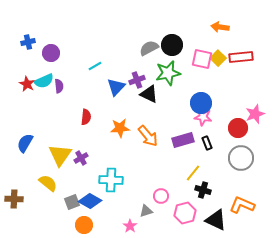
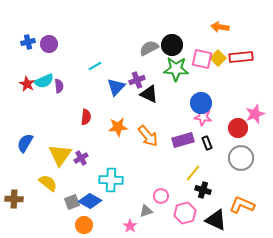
purple circle at (51, 53): moved 2 px left, 9 px up
green star at (168, 73): moved 8 px right, 4 px up; rotated 15 degrees clockwise
orange star at (120, 128): moved 2 px left, 1 px up
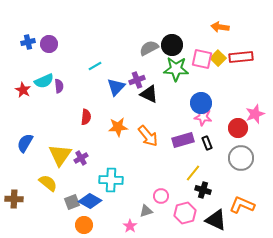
red star at (27, 84): moved 4 px left, 6 px down
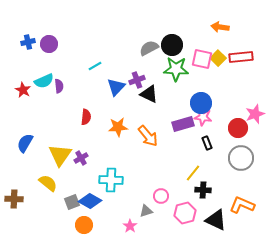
purple rectangle at (183, 140): moved 16 px up
black cross at (203, 190): rotated 14 degrees counterclockwise
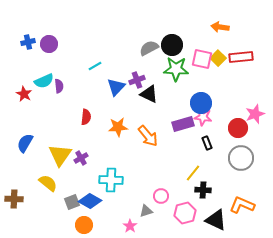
red star at (23, 90): moved 1 px right, 4 px down
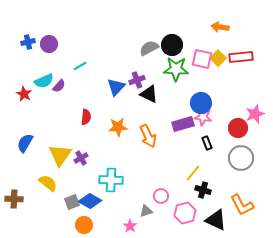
cyan line at (95, 66): moved 15 px left
purple semicircle at (59, 86): rotated 48 degrees clockwise
orange arrow at (148, 136): rotated 15 degrees clockwise
black cross at (203, 190): rotated 14 degrees clockwise
orange L-shape at (242, 205): rotated 140 degrees counterclockwise
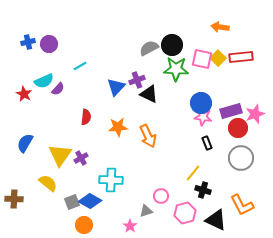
purple semicircle at (59, 86): moved 1 px left, 3 px down
purple rectangle at (183, 124): moved 48 px right, 13 px up
